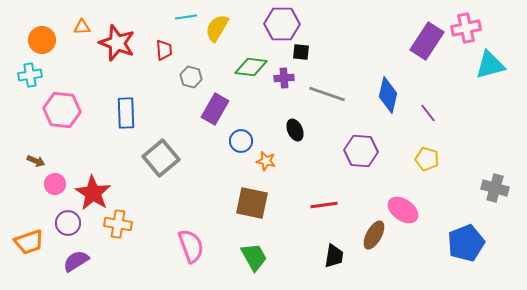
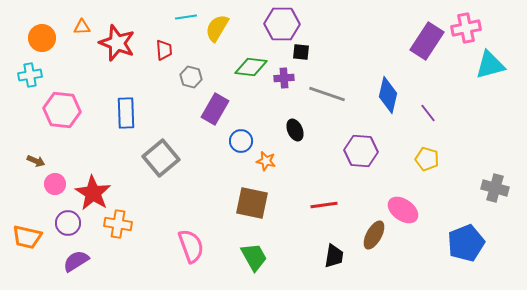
orange circle at (42, 40): moved 2 px up
orange trapezoid at (29, 242): moved 2 px left, 5 px up; rotated 32 degrees clockwise
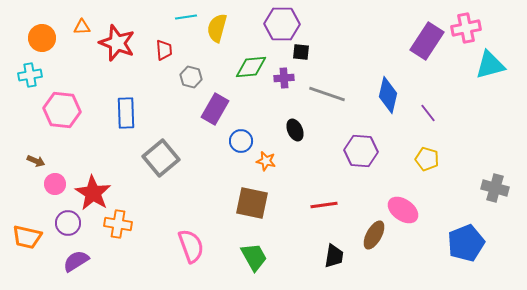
yellow semicircle at (217, 28): rotated 16 degrees counterclockwise
green diamond at (251, 67): rotated 12 degrees counterclockwise
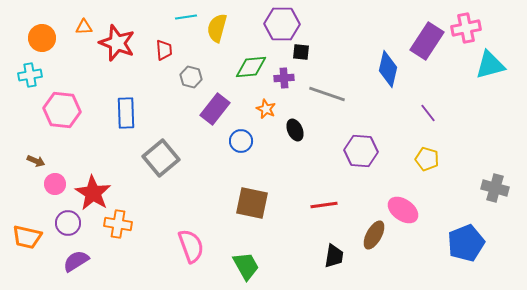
orange triangle at (82, 27): moved 2 px right
blue diamond at (388, 95): moved 26 px up
purple rectangle at (215, 109): rotated 8 degrees clockwise
orange star at (266, 161): moved 52 px up; rotated 12 degrees clockwise
green trapezoid at (254, 257): moved 8 px left, 9 px down
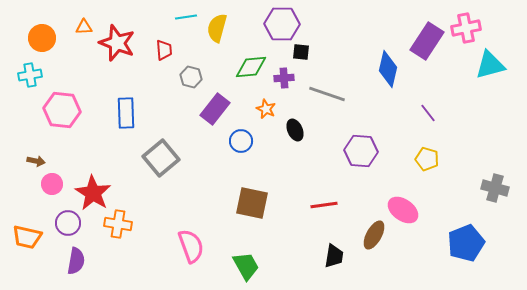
brown arrow at (36, 161): rotated 12 degrees counterclockwise
pink circle at (55, 184): moved 3 px left
purple semicircle at (76, 261): rotated 132 degrees clockwise
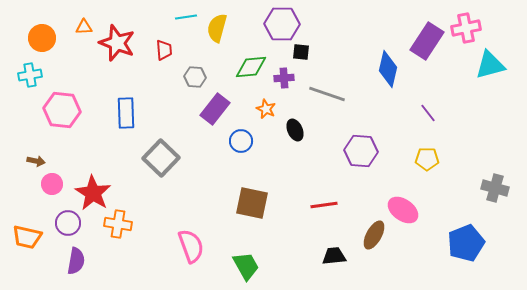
gray hexagon at (191, 77): moved 4 px right; rotated 10 degrees counterclockwise
gray square at (161, 158): rotated 6 degrees counterclockwise
yellow pentagon at (427, 159): rotated 15 degrees counterclockwise
black trapezoid at (334, 256): rotated 105 degrees counterclockwise
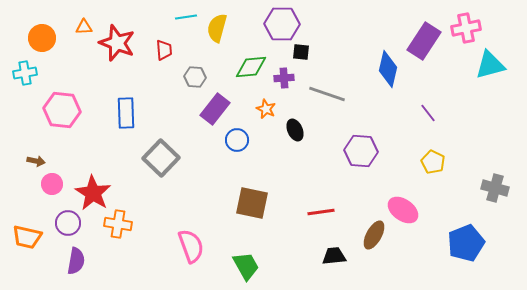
purple rectangle at (427, 41): moved 3 px left
cyan cross at (30, 75): moved 5 px left, 2 px up
blue circle at (241, 141): moved 4 px left, 1 px up
yellow pentagon at (427, 159): moved 6 px right, 3 px down; rotated 25 degrees clockwise
red line at (324, 205): moved 3 px left, 7 px down
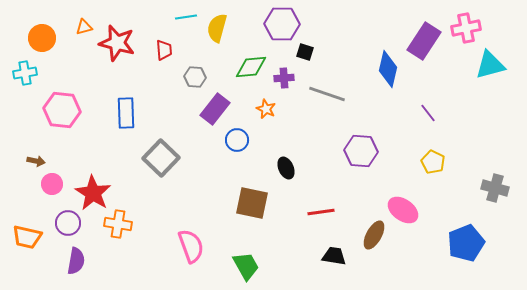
orange triangle at (84, 27): rotated 12 degrees counterclockwise
red star at (117, 43): rotated 6 degrees counterclockwise
black square at (301, 52): moved 4 px right; rotated 12 degrees clockwise
black ellipse at (295, 130): moved 9 px left, 38 px down
black trapezoid at (334, 256): rotated 15 degrees clockwise
